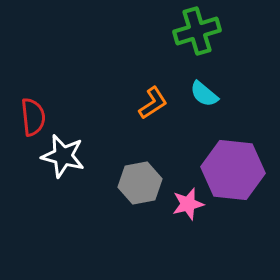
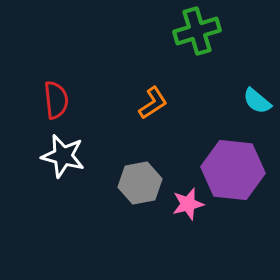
cyan semicircle: moved 53 px right, 7 px down
red semicircle: moved 23 px right, 17 px up
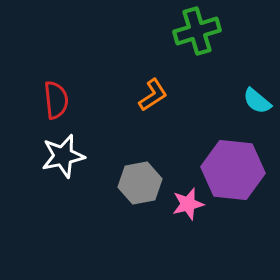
orange L-shape: moved 8 px up
white star: rotated 27 degrees counterclockwise
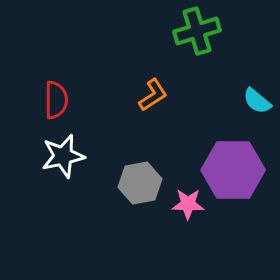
red semicircle: rotated 6 degrees clockwise
purple hexagon: rotated 6 degrees counterclockwise
pink star: rotated 16 degrees clockwise
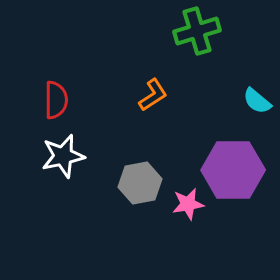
pink star: rotated 12 degrees counterclockwise
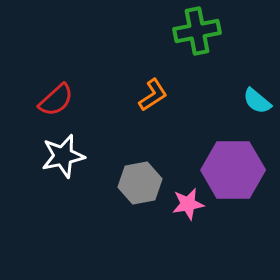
green cross: rotated 6 degrees clockwise
red semicircle: rotated 48 degrees clockwise
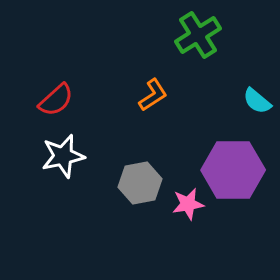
green cross: moved 1 px right, 4 px down; rotated 21 degrees counterclockwise
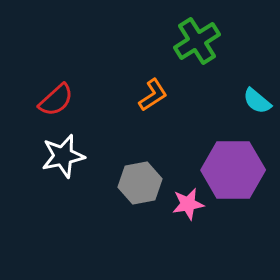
green cross: moved 1 px left, 6 px down
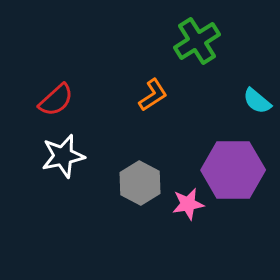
gray hexagon: rotated 21 degrees counterclockwise
